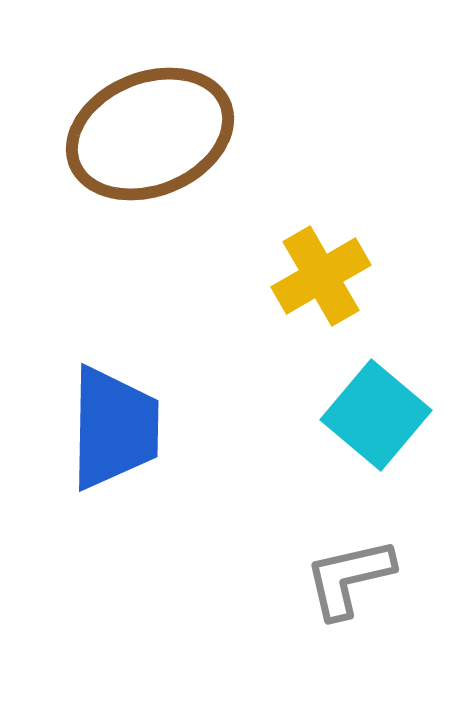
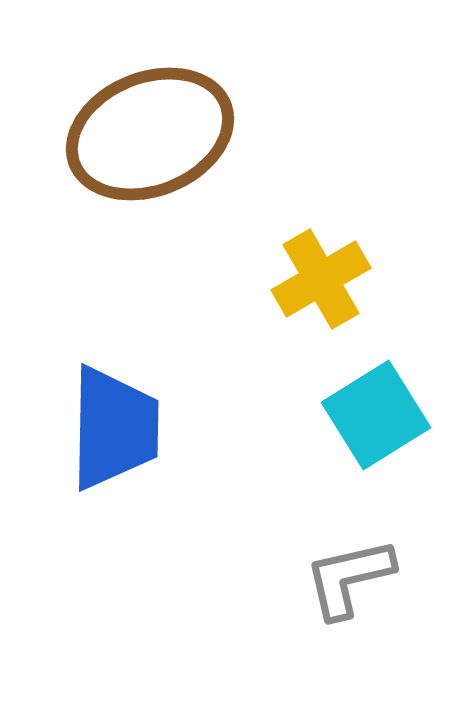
yellow cross: moved 3 px down
cyan square: rotated 18 degrees clockwise
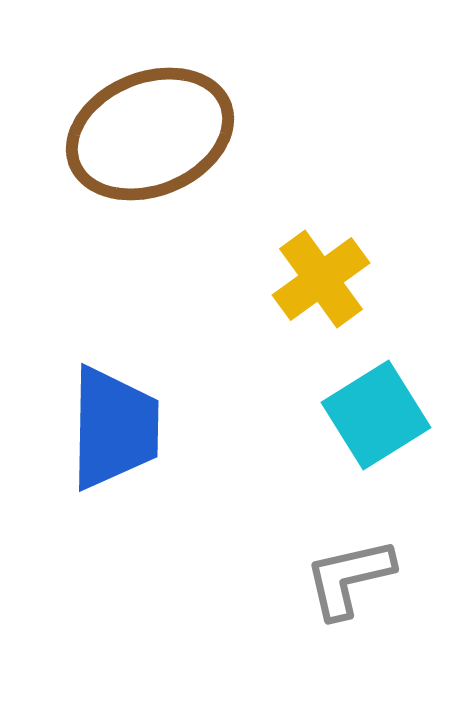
yellow cross: rotated 6 degrees counterclockwise
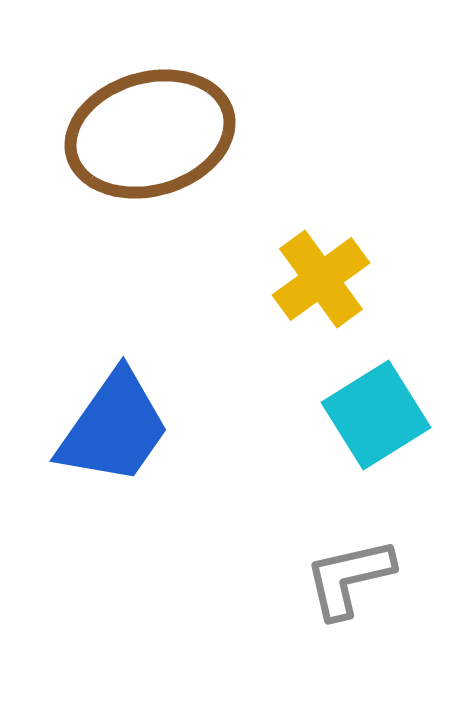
brown ellipse: rotated 6 degrees clockwise
blue trapezoid: rotated 34 degrees clockwise
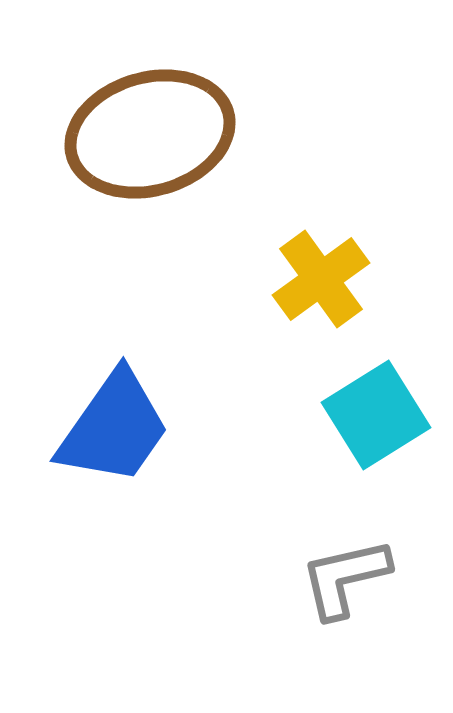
gray L-shape: moved 4 px left
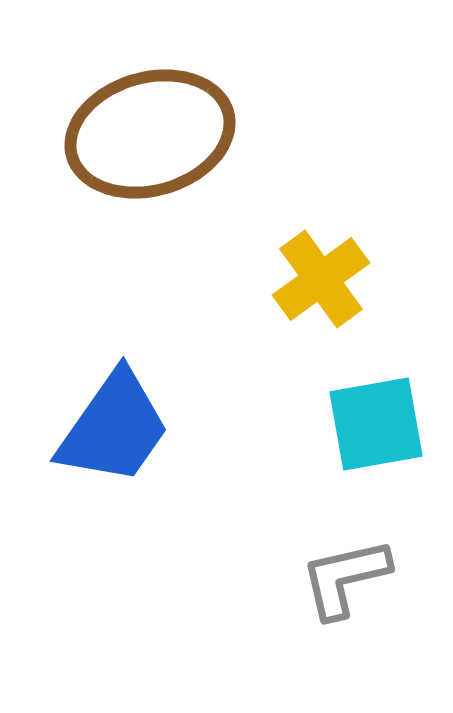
cyan square: moved 9 px down; rotated 22 degrees clockwise
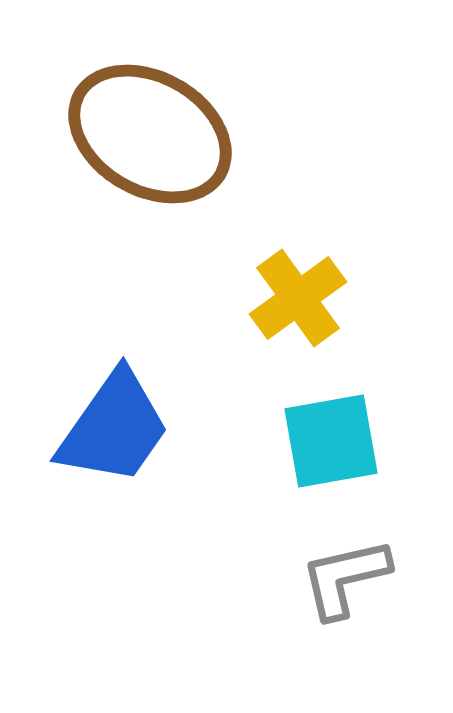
brown ellipse: rotated 46 degrees clockwise
yellow cross: moved 23 px left, 19 px down
cyan square: moved 45 px left, 17 px down
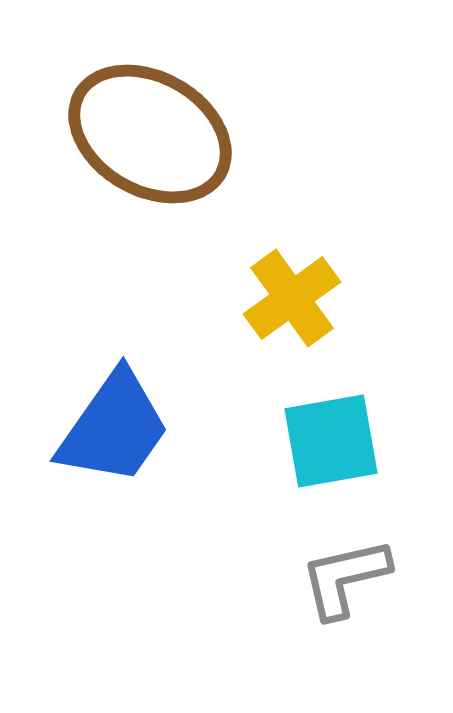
yellow cross: moved 6 px left
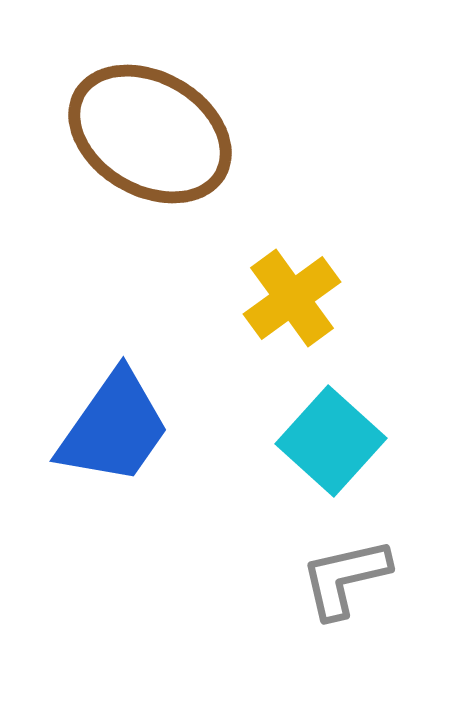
cyan square: rotated 38 degrees counterclockwise
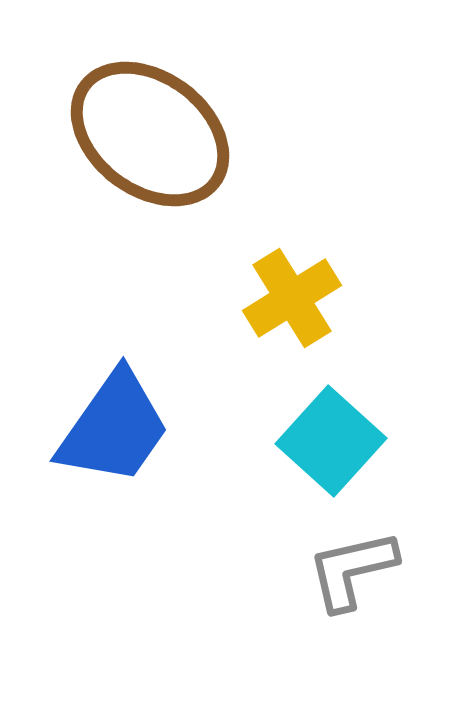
brown ellipse: rotated 7 degrees clockwise
yellow cross: rotated 4 degrees clockwise
gray L-shape: moved 7 px right, 8 px up
